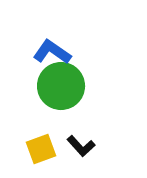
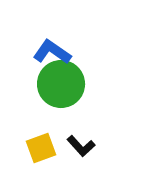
green circle: moved 2 px up
yellow square: moved 1 px up
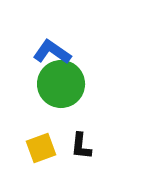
black L-shape: rotated 48 degrees clockwise
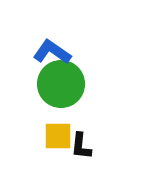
yellow square: moved 17 px right, 12 px up; rotated 20 degrees clockwise
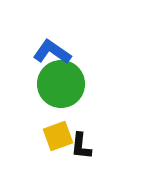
yellow square: rotated 20 degrees counterclockwise
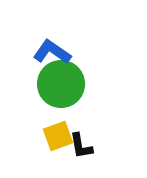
black L-shape: rotated 16 degrees counterclockwise
